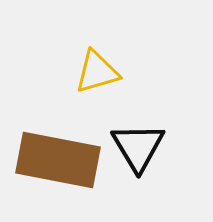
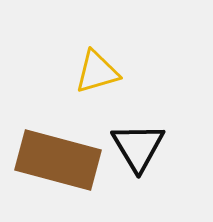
brown rectangle: rotated 4 degrees clockwise
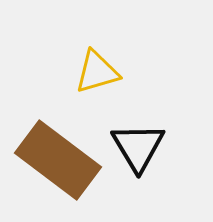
brown rectangle: rotated 22 degrees clockwise
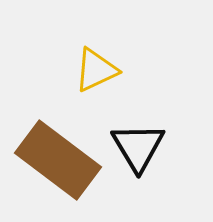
yellow triangle: moved 1 px left, 2 px up; rotated 9 degrees counterclockwise
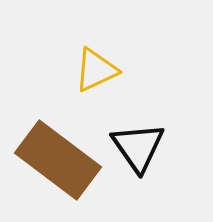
black triangle: rotated 4 degrees counterclockwise
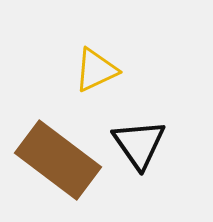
black triangle: moved 1 px right, 3 px up
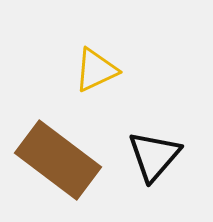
black triangle: moved 15 px right, 12 px down; rotated 16 degrees clockwise
